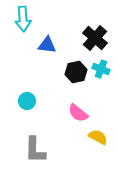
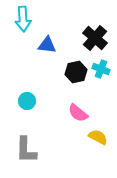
gray L-shape: moved 9 px left
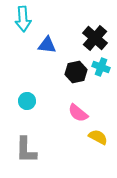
cyan cross: moved 2 px up
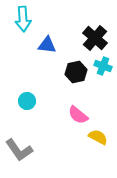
cyan cross: moved 2 px right, 1 px up
pink semicircle: moved 2 px down
gray L-shape: moved 7 px left; rotated 36 degrees counterclockwise
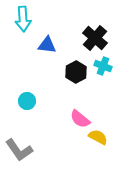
black hexagon: rotated 15 degrees counterclockwise
pink semicircle: moved 2 px right, 4 px down
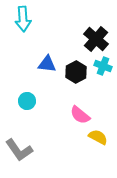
black cross: moved 1 px right, 1 px down
blue triangle: moved 19 px down
pink semicircle: moved 4 px up
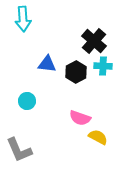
black cross: moved 2 px left, 2 px down
cyan cross: rotated 18 degrees counterclockwise
pink semicircle: moved 3 px down; rotated 20 degrees counterclockwise
gray L-shape: rotated 12 degrees clockwise
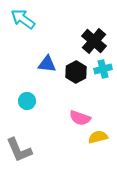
cyan arrow: rotated 130 degrees clockwise
cyan cross: moved 3 px down; rotated 18 degrees counterclockwise
yellow semicircle: rotated 42 degrees counterclockwise
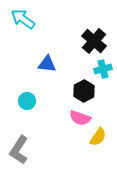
black hexagon: moved 8 px right, 19 px down
yellow semicircle: rotated 138 degrees clockwise
gray L-shape: rotated 56 degrees clockwise
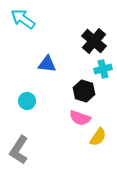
black hexagon: rotated 15 degrees counterclockwise
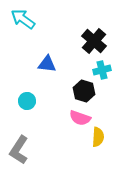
cyan cross: moved 1 px left, 1 px down
yellow semicircle: rotated 30 degrees counterclockwise
